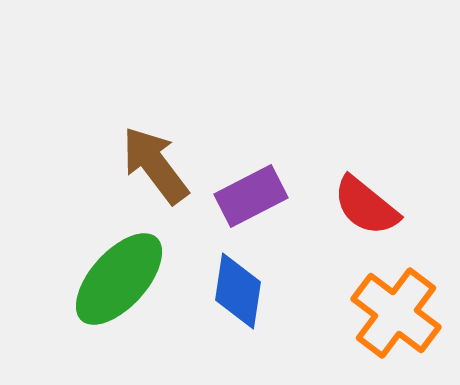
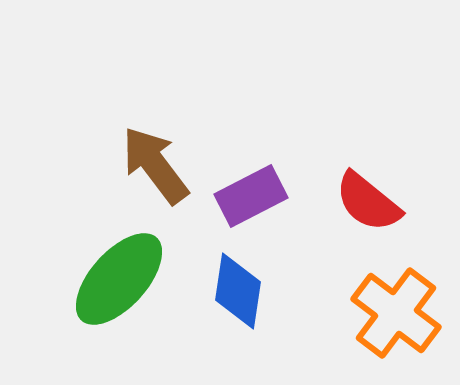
red semicircle: moved 2 px right, 4 px up
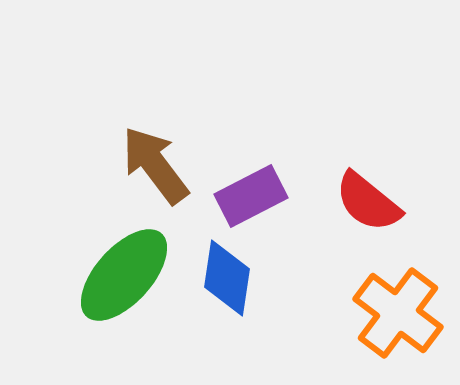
green ellipse: moved 5 px right, 4 px up
blue diamond: moved 11 px left, 13 px up
orange cross: moved 2 px right
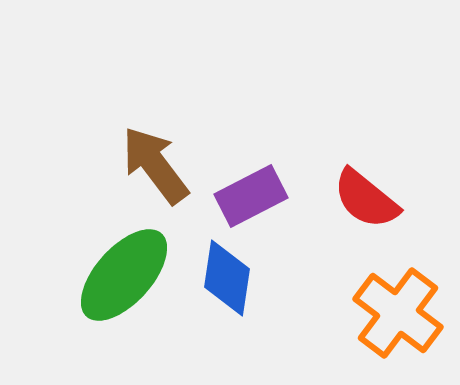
red semicircle: moved 2 px left, 3 px up
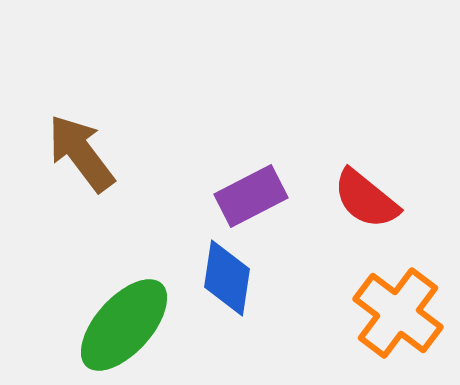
brown arrow: moved 74 px left, 12 px up
green ellipse: moved 50 px down
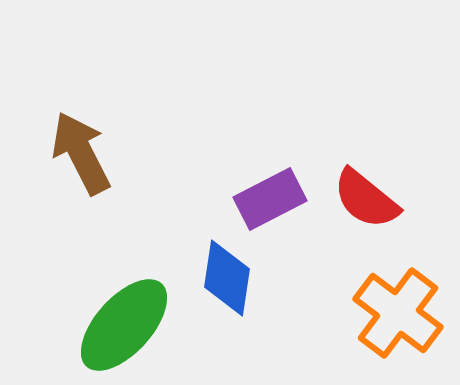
brown arrow: rotated 10 degrees clockwise
purple rectangle: moved 19 px right, 3 px down
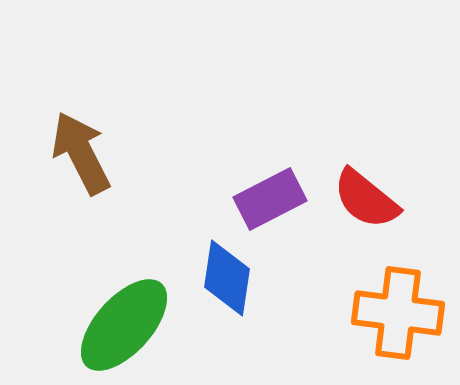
orange cross: rotated 30 degrees counterclockwise
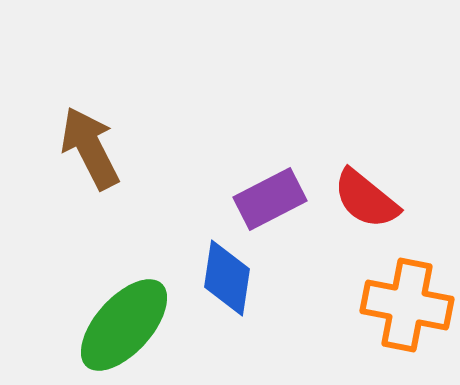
brown arrow: moved 9 px right, 5 px up
orange cross: moved 9 px right, 8 px up; rotated 4 degrees clockwise
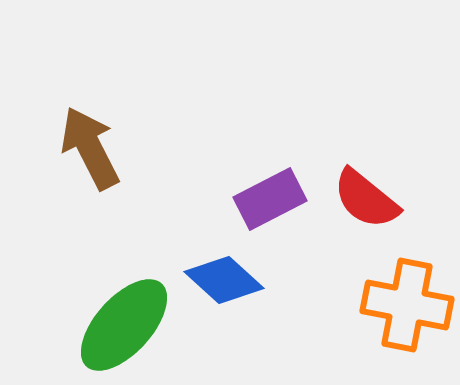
blue diamond: moved 3 px left, 2 px down; rotated 56 degrees counterclockwise
